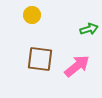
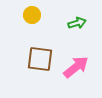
green arrow: moved 12 px left, 6 px up
pink arrow: moved 1 px left, 1 px down
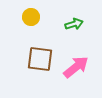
yellow circle: moved 1 px left, 2 px down
green arrow: moved 3 px left, 1 px down
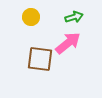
green arrow: moved 7 px up
pink arrow: moved 8 px left, 24 px up
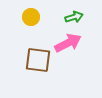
pink arrow: rotated 12 degrees clockwise
brown square: moved 2 px left, 1 px down
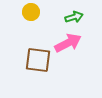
yellow circle: moved 5 px up
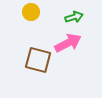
brown square: rotated 8 degrees clockwise
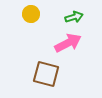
yellow circle: moved 2 px down
brown square: moved 8 px right, 14 px down
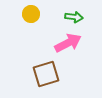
green arrow: rotated 24 degrees clockwise
brown square: rotated 32 degrees counterclockwise
